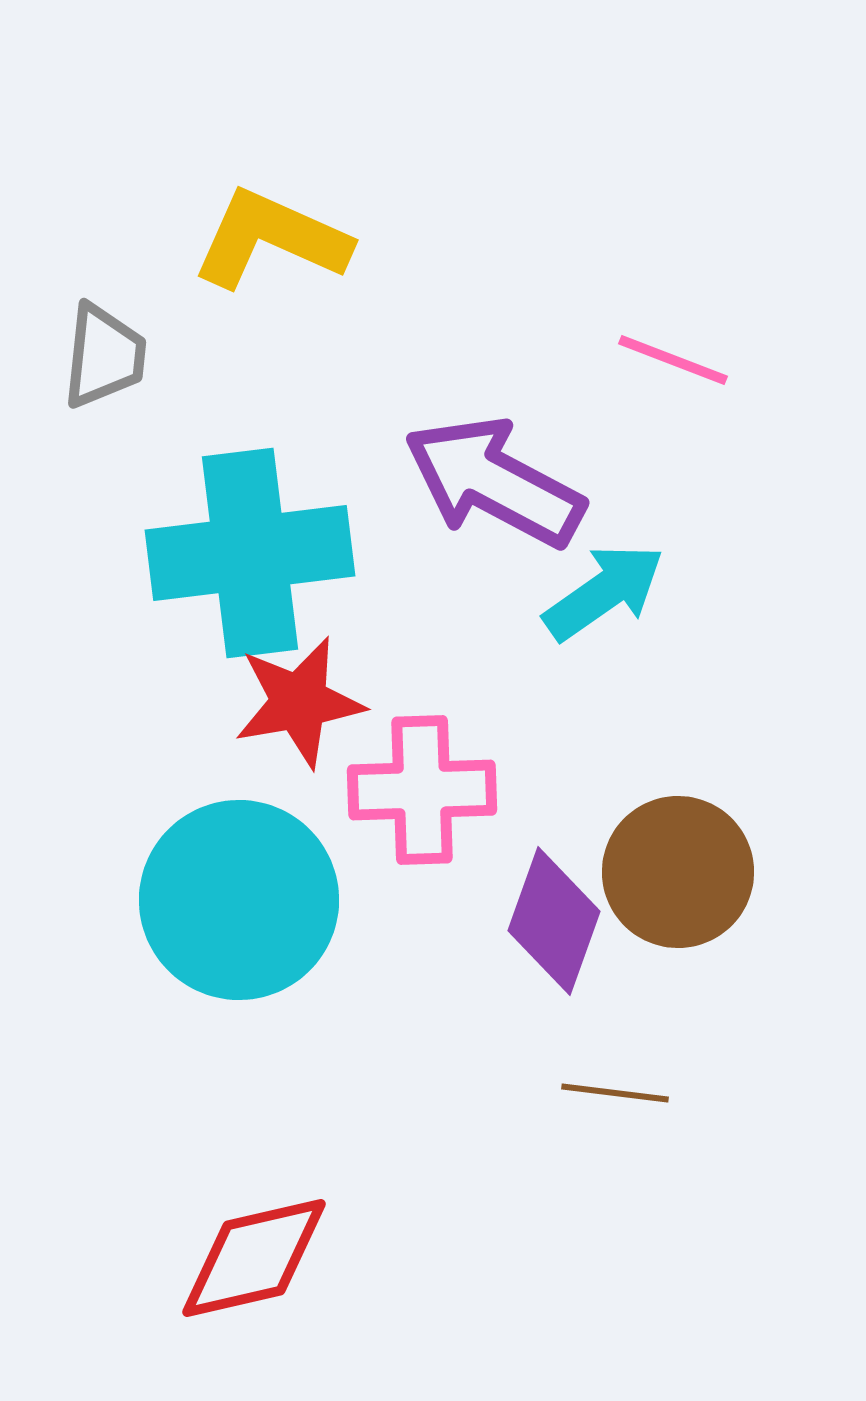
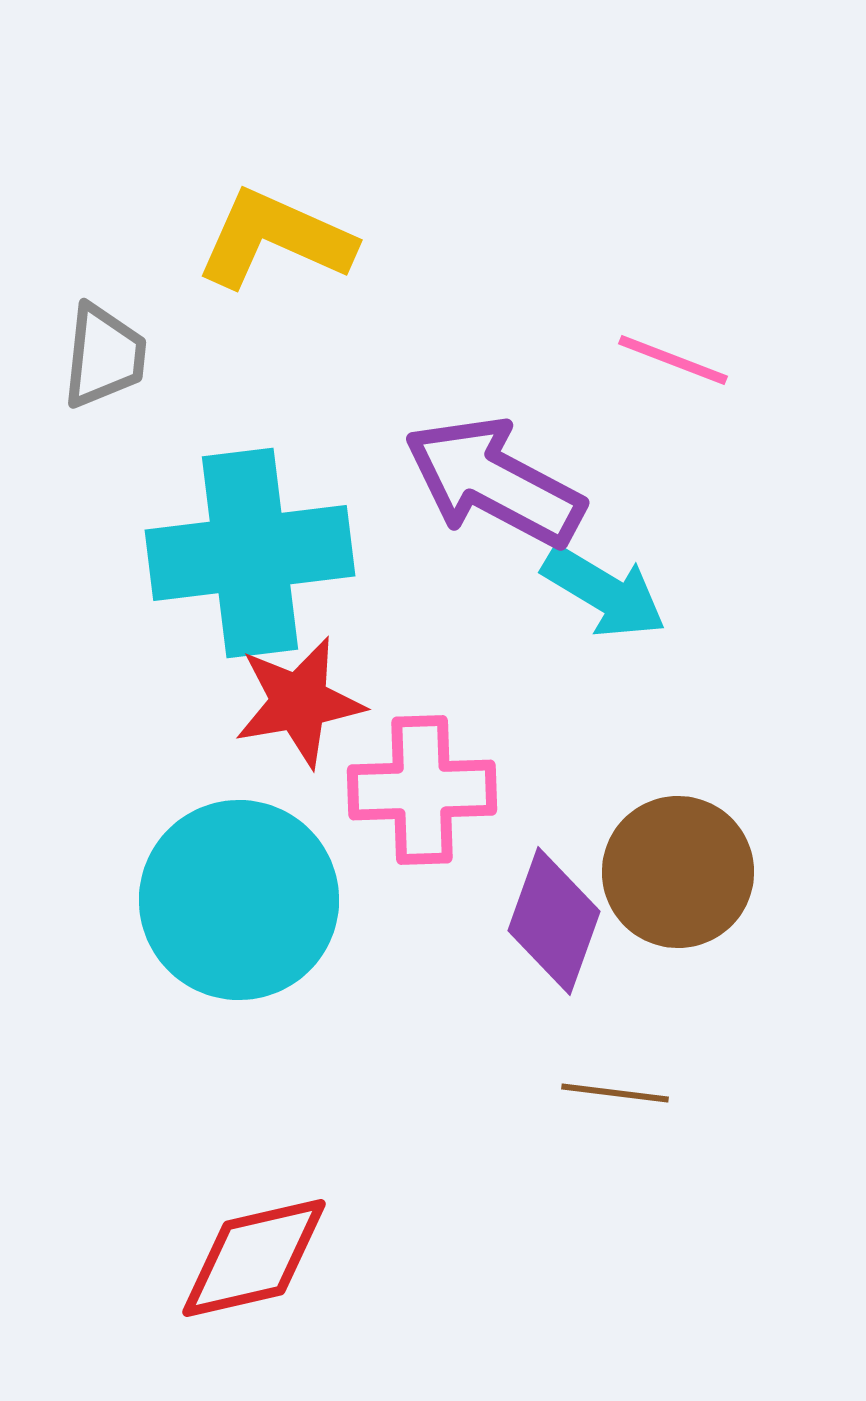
yellow L-shape: moved 4 px right
cyan arrow: rotated 66 degrees clockwise
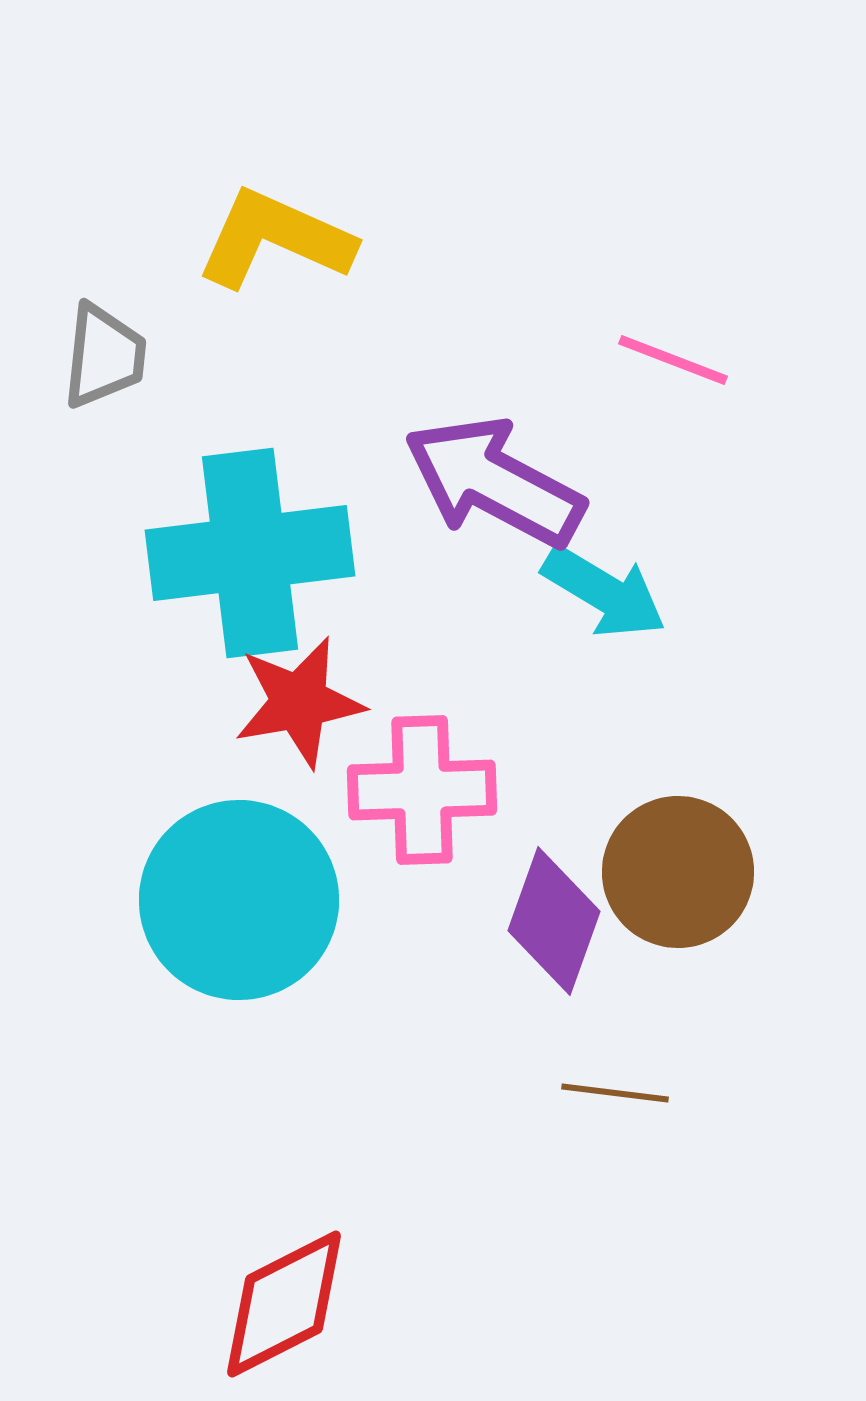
red diamond: moved 30 px right, 46 px down; rotated 14 degrees counterclockwise
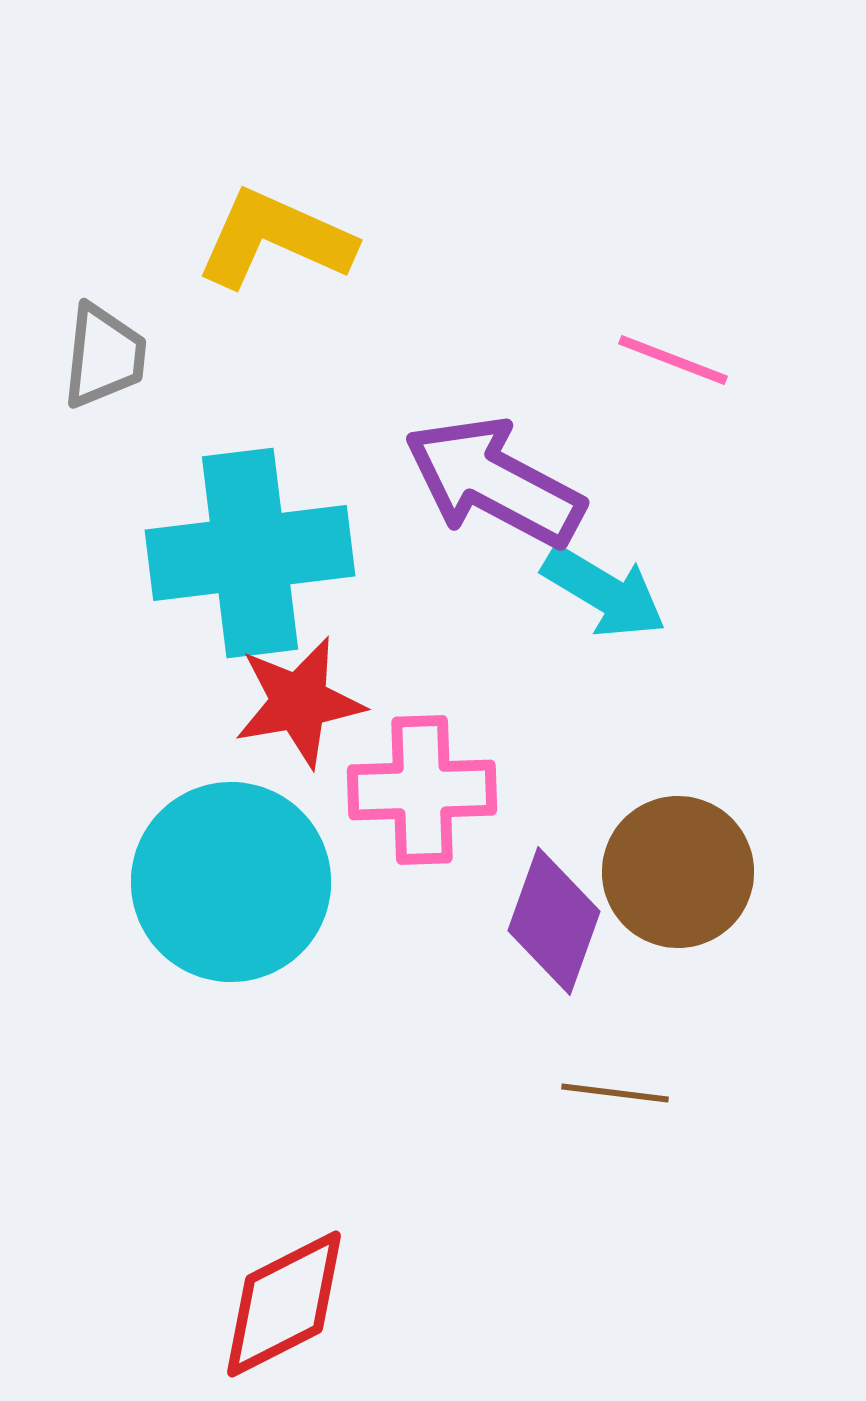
cyan circle: moved 8 px left, 18 px up
